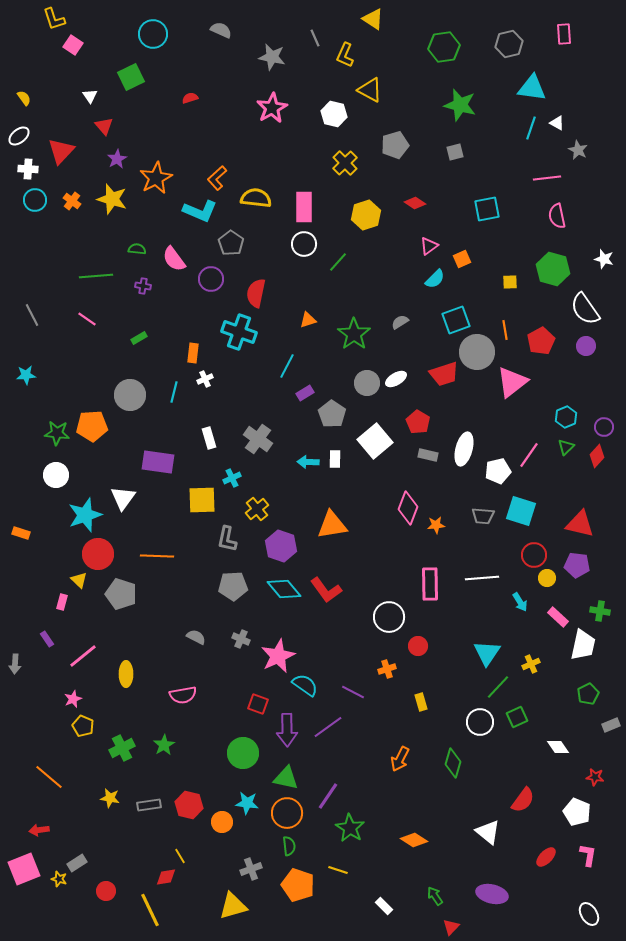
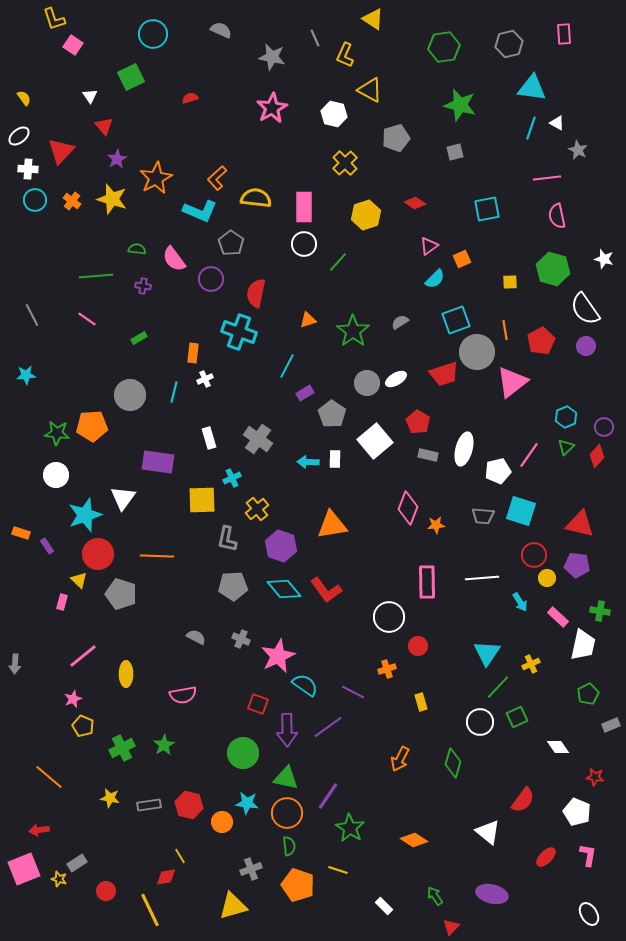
gray pentagon at (395, 145): moved 1 px right, 7 px up
green star at (354, 334): moved 1 px left, 3 px up
pink rectangle at (430, 584): moved 3 px left, 2 px up
purple rectangle at (47, 639): moved 93 px up
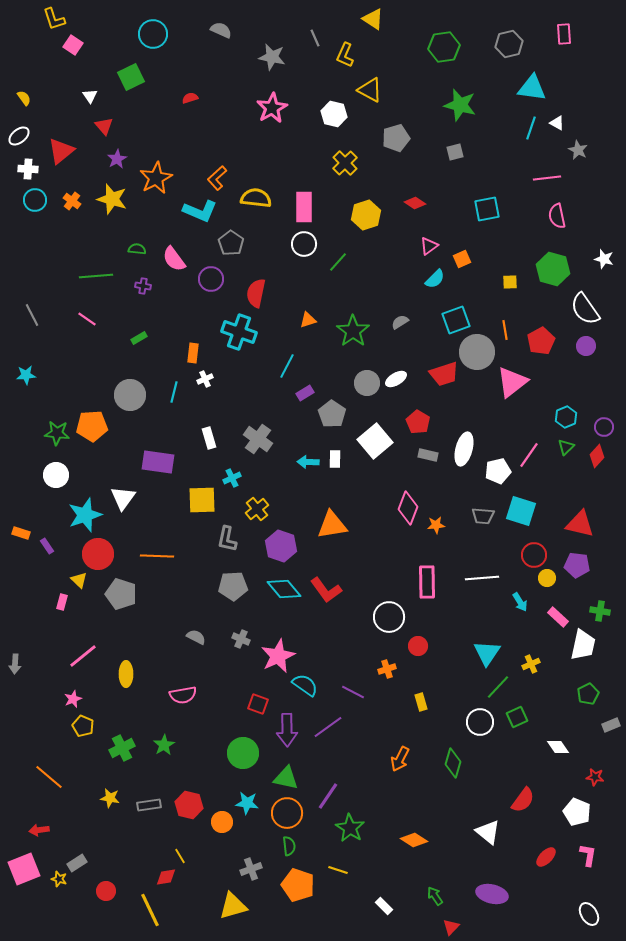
red triangle at (61, 151): rotated 8 degrees clockwise
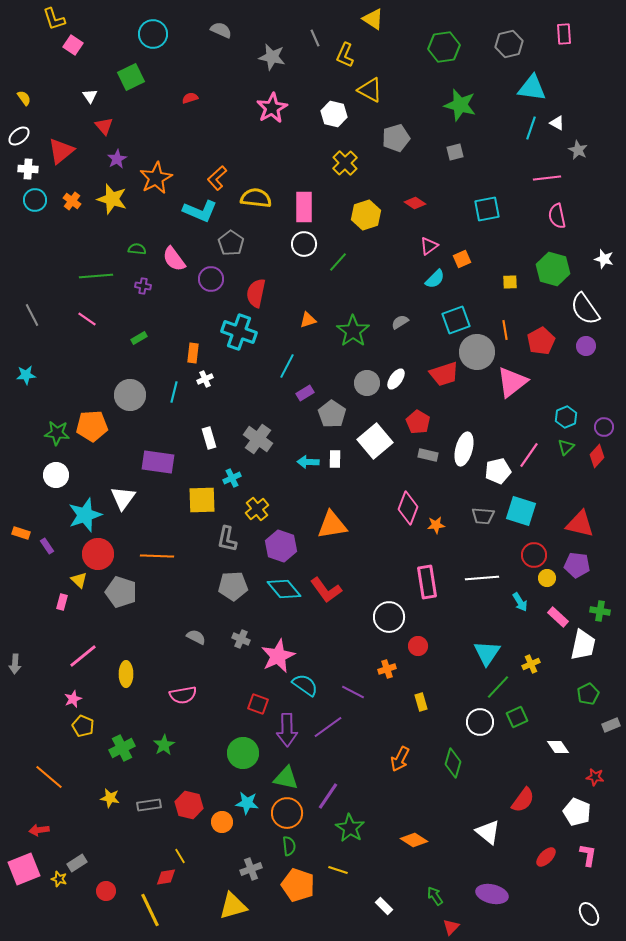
white ellipse at (396, 379): rotated 25 degrees counterclockwise
pink rectangle at (427, 582): rotated 8 degrees counterclockwise
gray pentagon at (121, 594): moved 2 px up
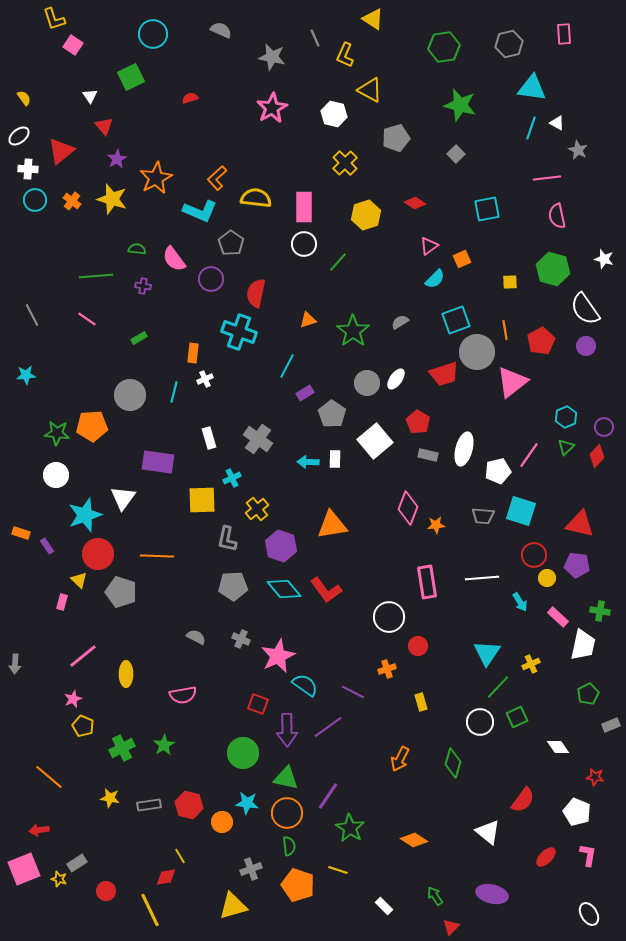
gray square at (455, 152): moved 1 px right, 2 px down; rotated 30 degrees counterclockwise
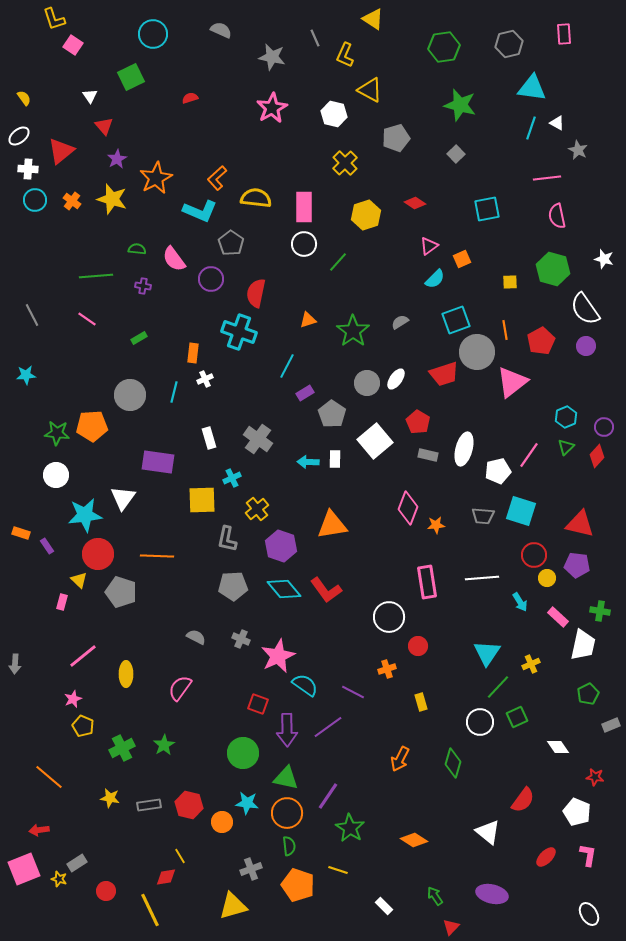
cyan star at (85, 515): rotated 12 degrees clockwise
pink semicircle at (183, 695): moved 3 px left, 7 px up; rotated 136 degrees clockwise
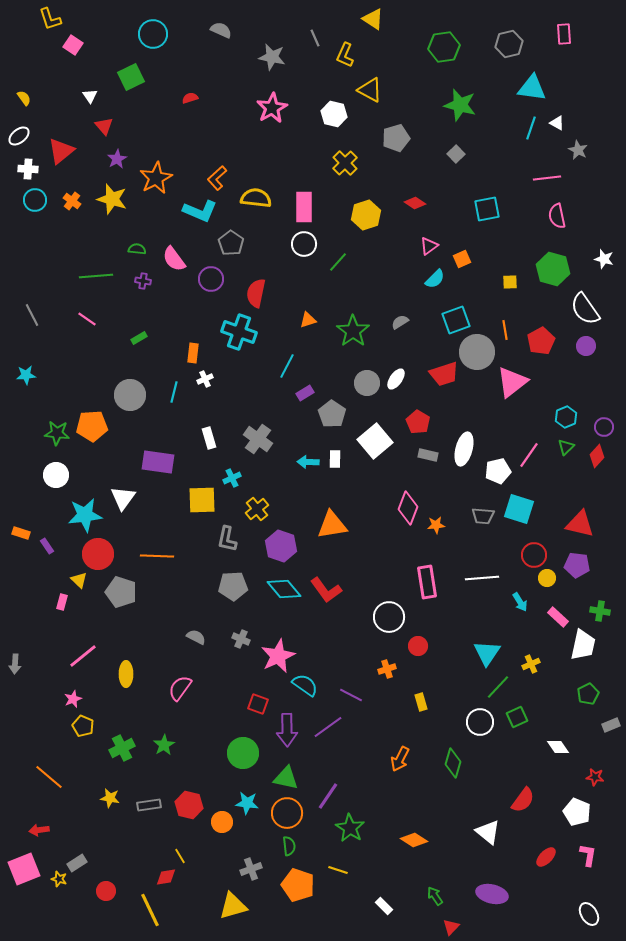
yellow L-shape at (54, 19): moved 4 px left
purple cross at (143, 286): moved 5 px up
cyan square at (521, 511): moved 2 px left, 2 px up
purple line at (353, 692): moved 2 px left, 3 px down
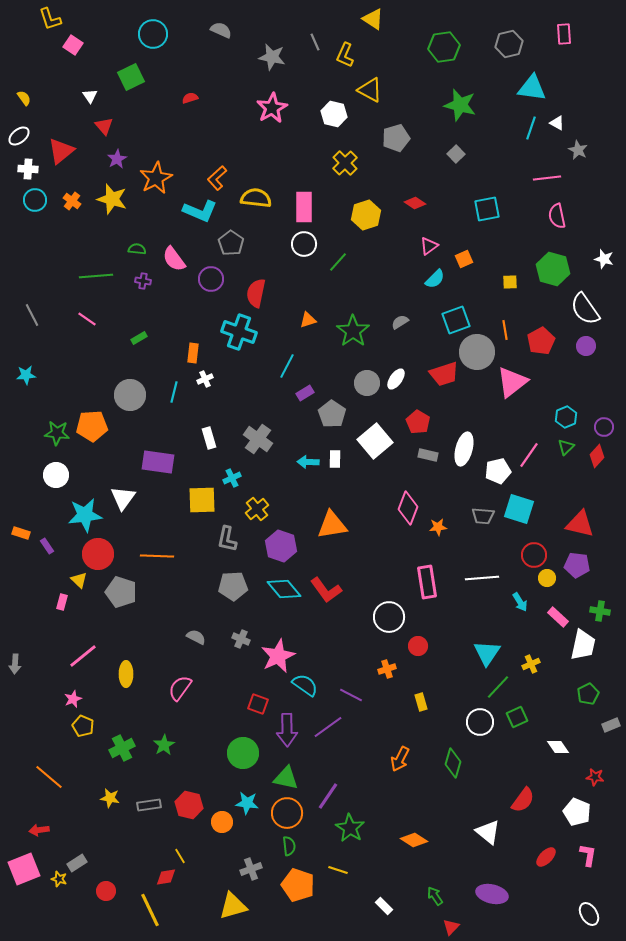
gray line at (315, 38): moved 4 px down
orange square at (462, 259): moved 2 px right
orange star at (436, 525): moved 2 px right, 2 px down
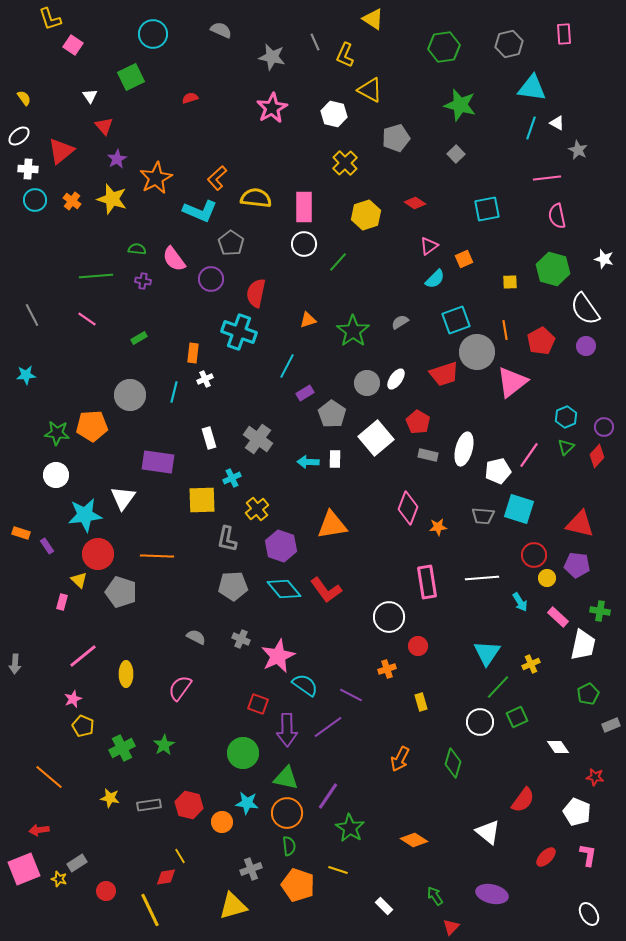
white square at (375, 441): moved 1 px right, 3 px up
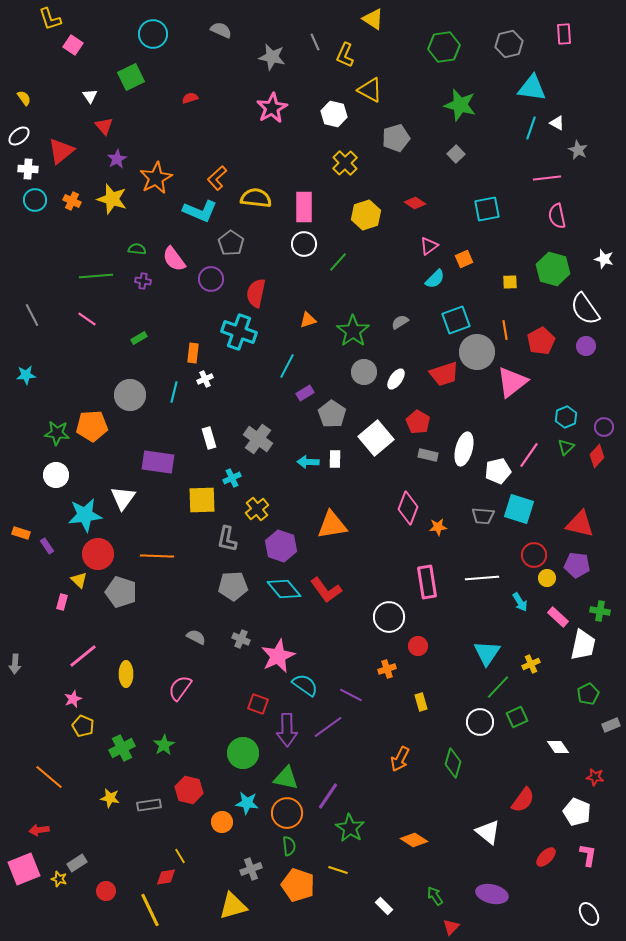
orange cross at (72, 201): rotated 12 degrees counterclockwise
gray circle at (367, 383): moved 3 px left, 11 px up
red hexagon at (189, 805): moved 15 px up
